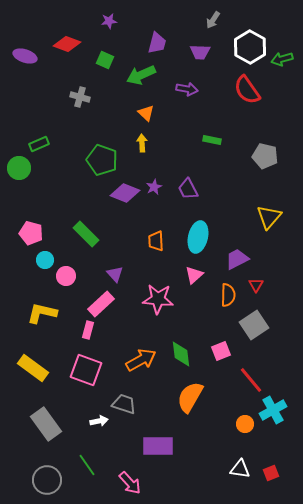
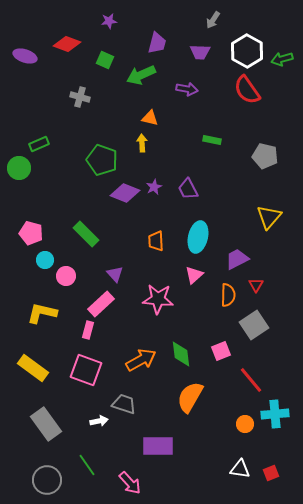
white hexagon at (250, 47): moved 3 px left, 4 px down
orange triangle at (146, 113): moved 4 px right, 5 px down; rotated 30 degrees counterclockwise
cyan cross at (273, 410): moved 2 px right, 4 px down; rotated 24 degrees clockwise
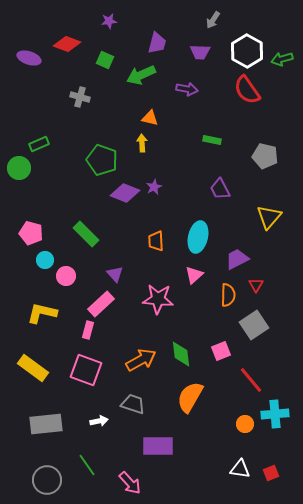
purple ellipse at (25, 56): moved 4 px right, 2 px down
purple trapezoid at (188, 189): moved 32 px right
gray trapezoid at (124, 404): moved 9 px right
gray rectangle at (46, 424): rotated 60 degrees counterclockwise
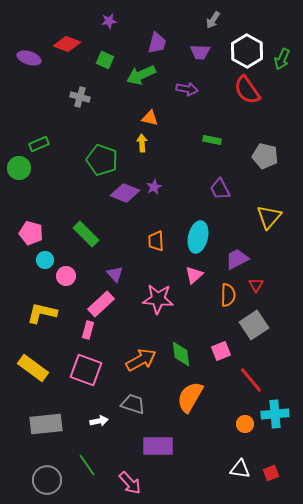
green arrow at (282, 59): rotated 50 degrees counterclockwise
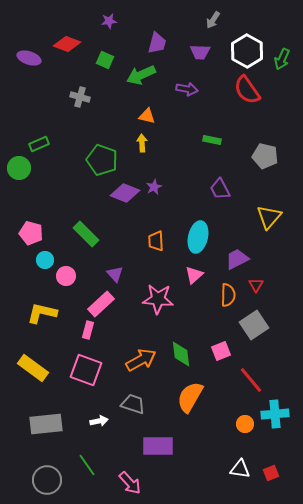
orange triangle at (150, 118): moved 3 px left, 2 px up
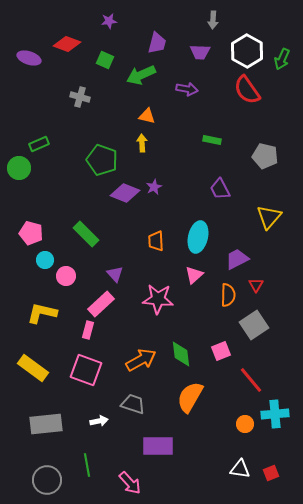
gray arrow at (213, 20): rotated 30 degrees counterclockwise
green line at (87, 465): rotated 25 degrees clockwise
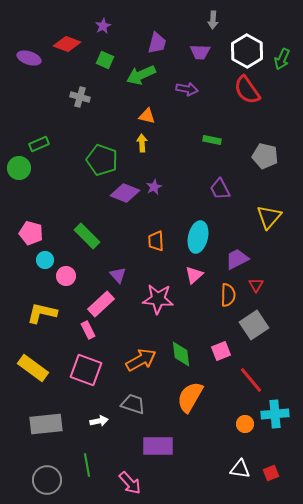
purple star at (109, 21): moved 6 px left, 5 px down; rotated 21 degrees counterclockwise
green rectangle at (86, 234): moved 1 px right, 2 px down
purple triangle at (115, 274): moved 3 px right, 1 px down
pink rectangle at (88, 330): rotated 42 degrees counterclockwise
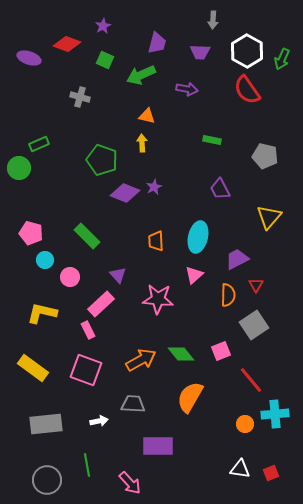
pink circle at (66, 276): moved 4 px right, 1 px down
green diamond at (181, 354): rotated 32 degrees counterclockwise
gray trapezoid at (133, 404): rotated 15 degrees counterclockwise
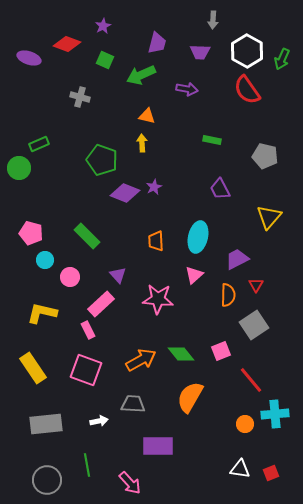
yellow rectangle at (33, 368): rotated 20 degrees clockwise
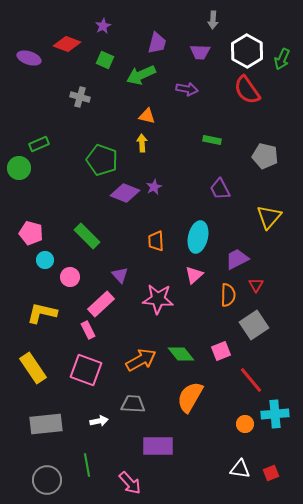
purple triangle at (118, 275): moved 2 px right
